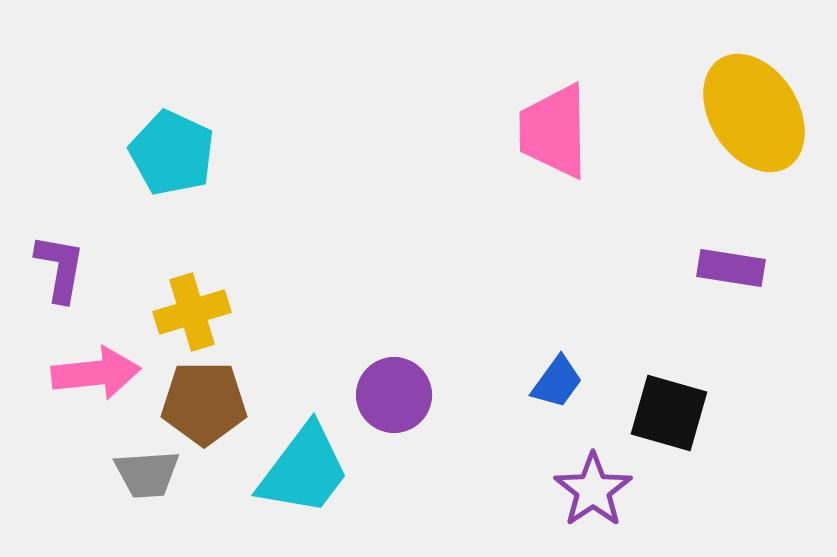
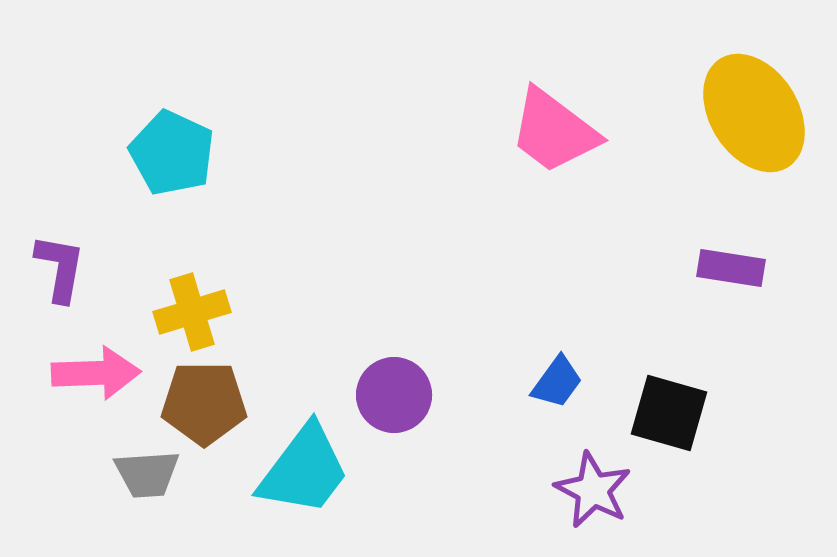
pink trapezoid: rotated 52 degrees counterclockwise
pink arrow: rotated 4 degrees clockwise
purple star: rotated 10 degrees counterclockwise
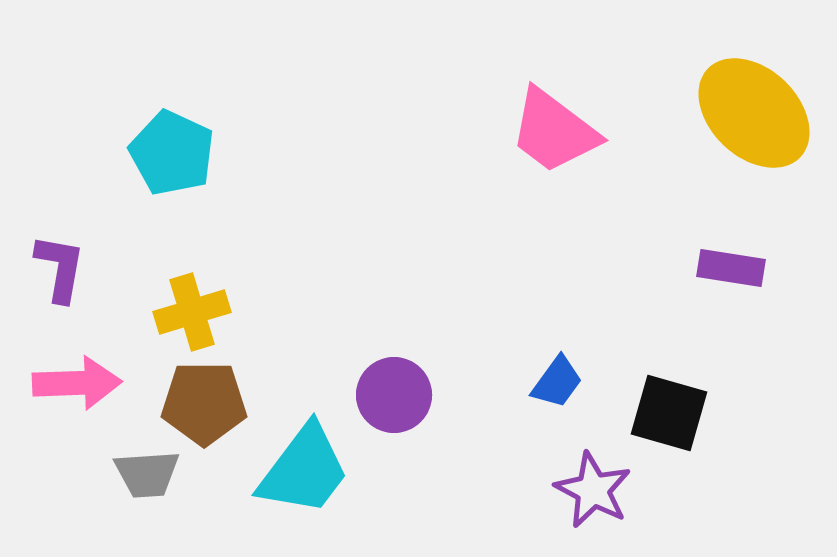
yellow ellipse: rotated 14 degrees counterclockwise
pink arrow: moved 19 px left, 10 px down
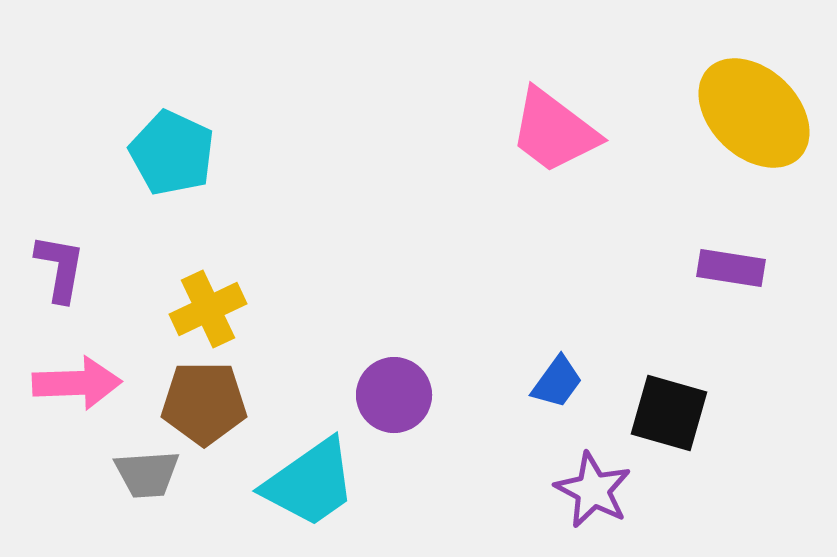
yellow cross: moved 16 px right, 3 px up; rotated 8 degrees counterclockwise
cyan trapezoid: moved 6 px right, 13 px down; rotated 18 degrees clockwise
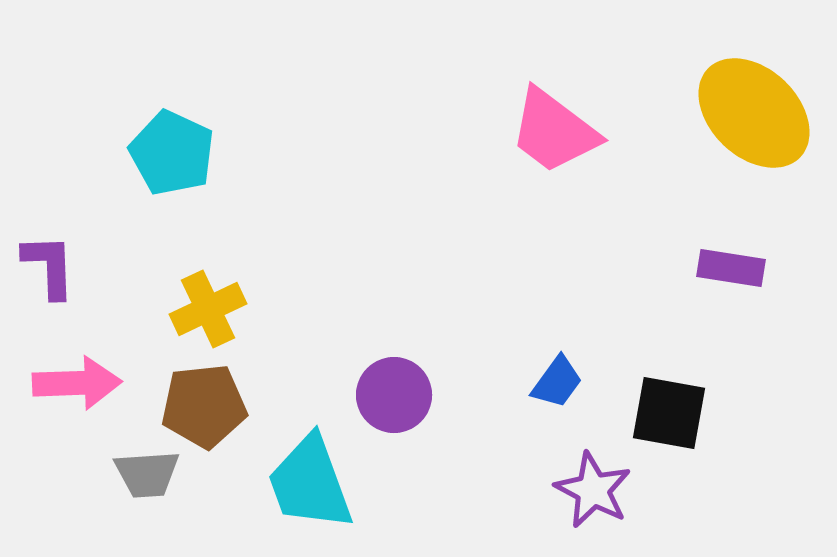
purple L-shape: moved 11 px left, 2 px up; rotated 12 degrees counterclockwise
brown pentagon: moved 3 px down; rotated 6 degrees counterclockwise
black square: rotated 6 degrees counterclockwise
cyan trapezoid: rotated 105 degrees clockwise
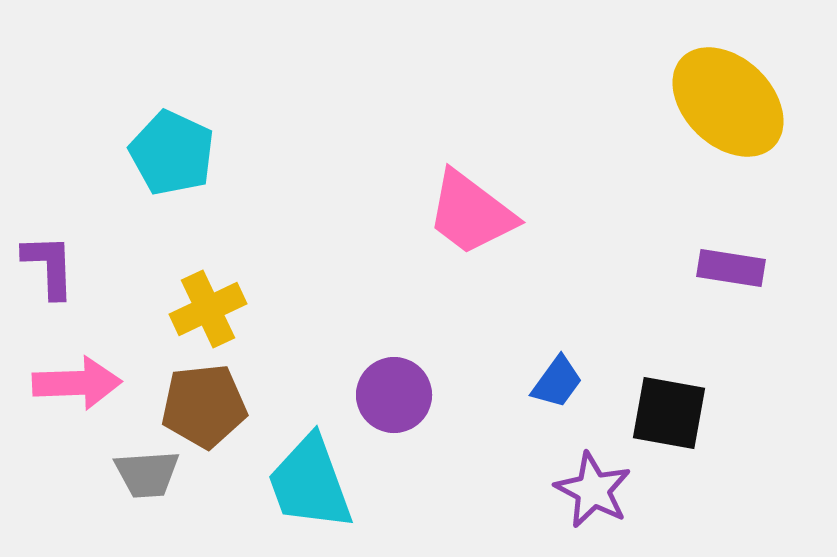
yellow ellipse: moved 26 px left, 11 px up
pink trapezoid: moved 83 px left, 82 px down
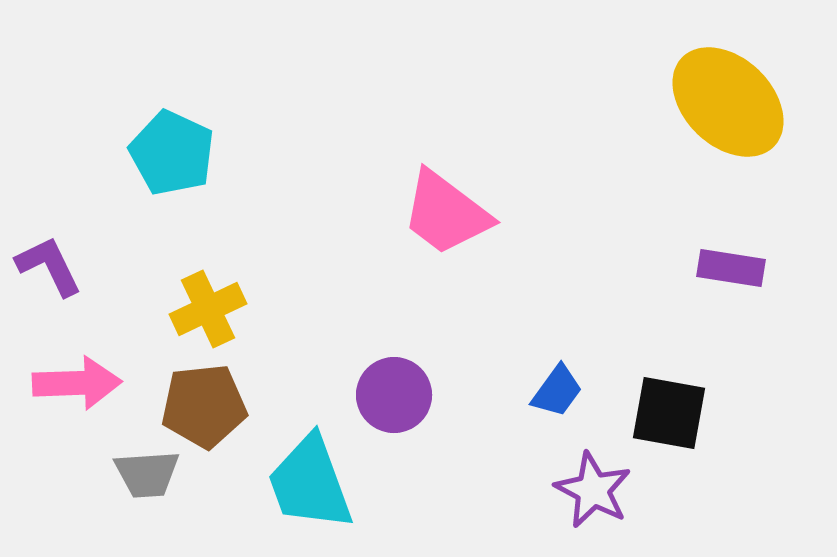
pink trapezoid: moved 25 px left
purple L-shape: rotated 24 degrees counterclockwise
blue trapezoid: moved 9 px down
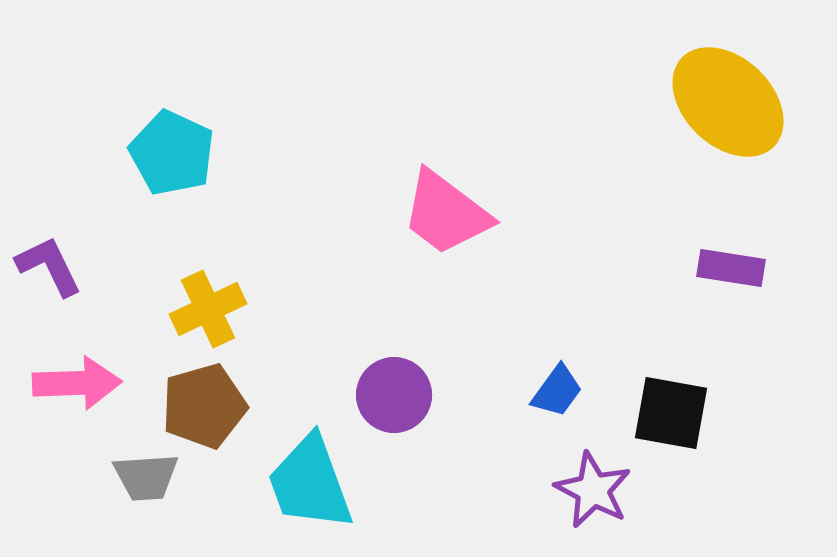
brown pentagon: rotated 10 degrees counterclockwise
black square: moved 2 px right
gray trapezoid: moved 1 px left, 3 px down
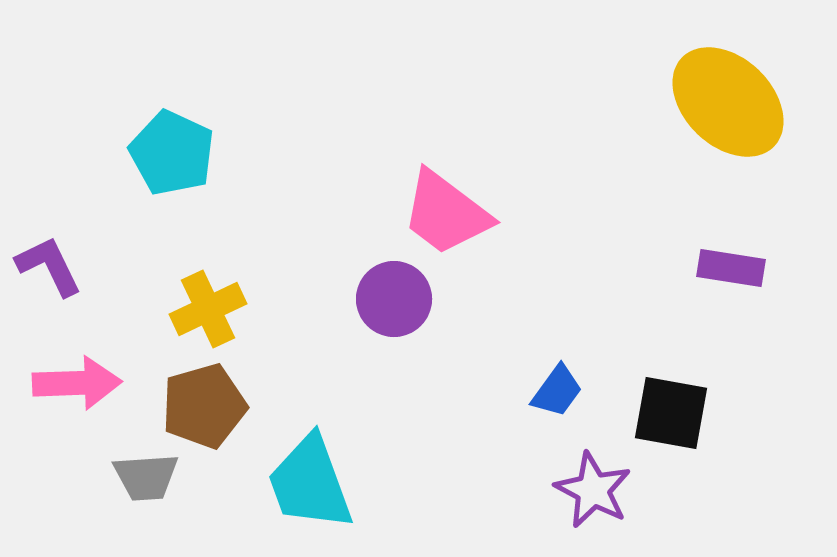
purple circle: moved 96 px up
